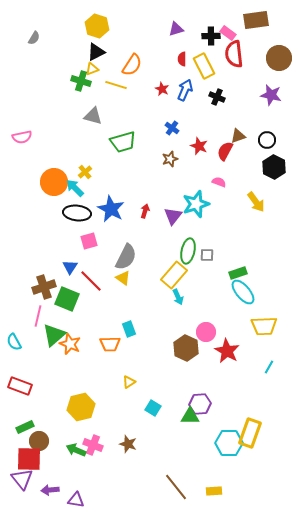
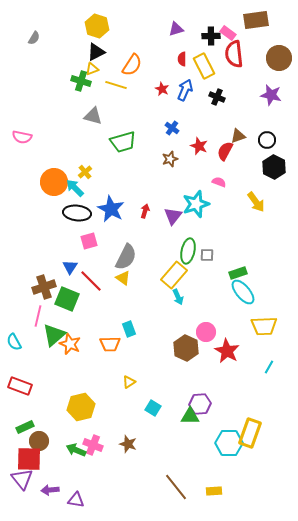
pink semicircle at (22, 137): rotated 24 degrees clockwise
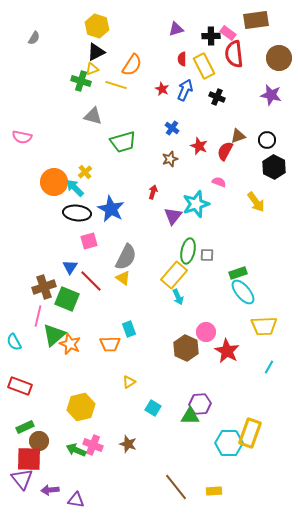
red arrow at (145, 211): moved 8 px right, 19 px up
